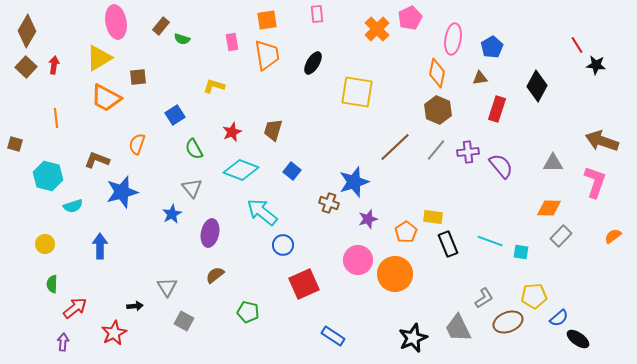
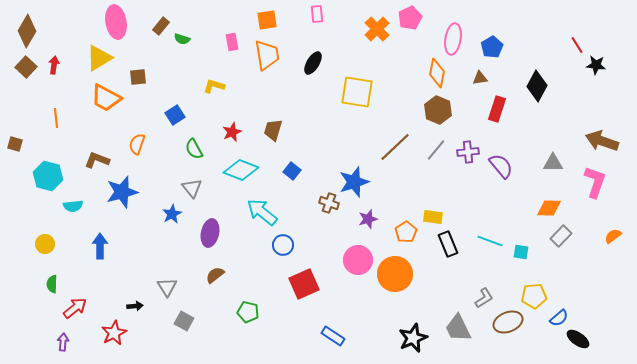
cyan semicircle at (73, 206): rotated 12 degrees clockwise
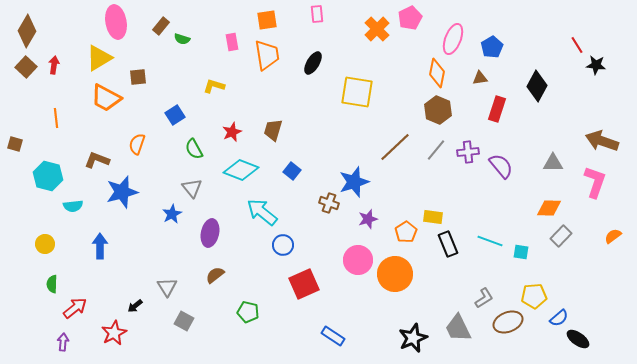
pink ellipse at (453, 39): rotated 12 degrees clockwise
black arrow at (135, 306): rotated 147 degrees clockwise
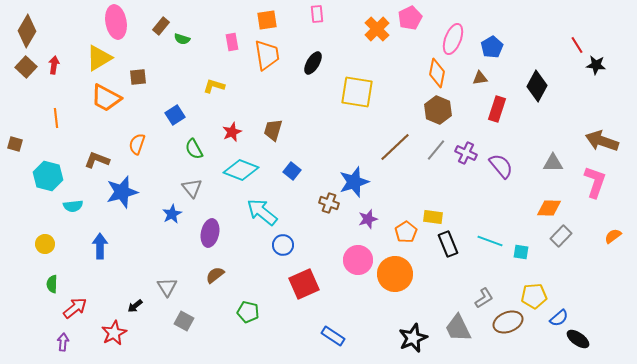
purple cross at (468, 152): moved 2 px left, 1 px down; rotated 30 degrees clockwise
